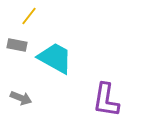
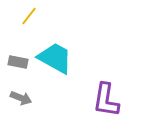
gray rectangle: moved 1 px right, 17 px down
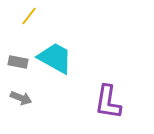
purple L-shape: moved 2 px right, 2 px down
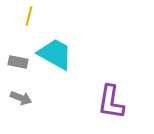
yellow line: rotated 24 degrees counterclockwise
cyan trapezoid: moved 4 px up
purple L-shape: moved 3 px right
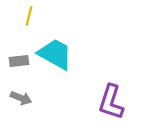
gray rectangle: moved 1 px right, 1 px up; rotated 18 degrees counterclockwise
purple L-shape: rotated 9 degrees clockwise
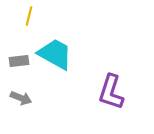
purple L-shape: moved 10 px up
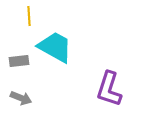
yellow line: rotated 18 degrees counterclockwise
cyan trapezoid: moved 7 px up
purple L-shape: moved 2 px left, 3 px up
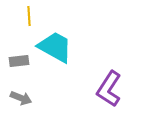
purple L-shape: rotated 15 degrees clockwise
